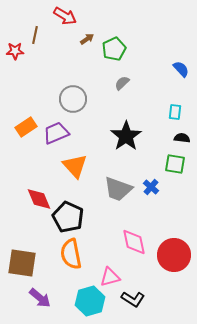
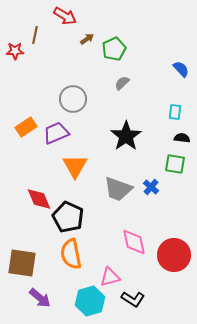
orange triangle: rotated 12 degrees clockwise
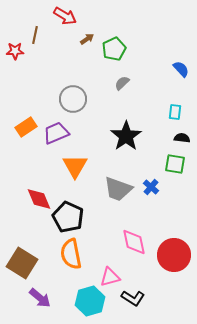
brown square: rotated 24 degrees clockwise
black L-shape: moved 1 px up
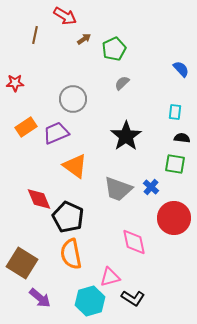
brown arrow: moved 3 px left
red star: moved 32 px down
orange triangle: rotated 24 degrees counterclockwise
red circle: moved 37 px up
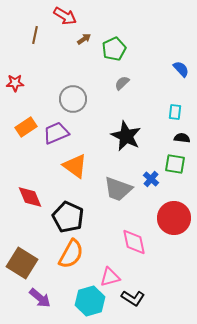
black star: rotated 12 degrees counterclockwise
blue cross: moved 8 px up
red diamond: moved 9 px left, 2 px up
orange semicircle: rotated 140 degrees counterclockwise
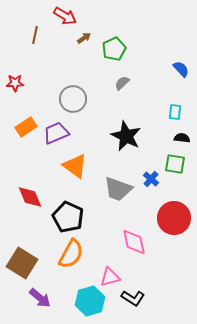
brown arrow: moved 1 px up
